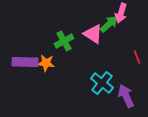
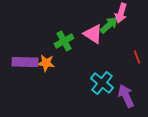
green arrow: moved 1 px down
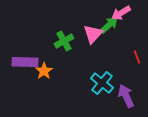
pink arrow: rotated 42 degrees clockwise
pink triangle: rotated 40 degrees clockwise
orange star: moved 2 px left, 8 px down; rotated 30 degrees clockwise
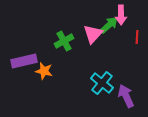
pink arrow: moved 2 px down; rotated 60 degrees counterclockwise
red line: moved 20 px up; rotated 24 degrees clockwise
purple rectangle: moved 1 px left, 1 px up; rotated 15 degrees counterclockwise
orange star: rotated 24 degrees counterclockwise
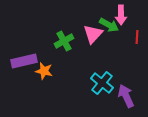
green arrow: rotated 72 degrees clockwise
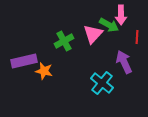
purple arrow: moved 2 px left, 34 px up
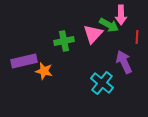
green cross: rotated 18 degrees clockwise
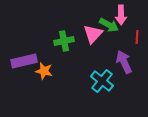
cyan cross: moved 2 px up
